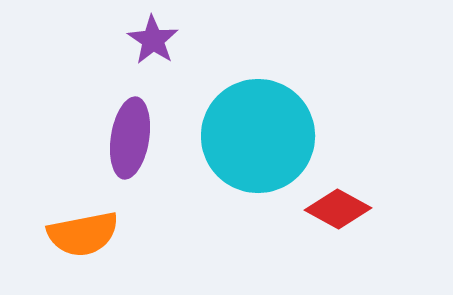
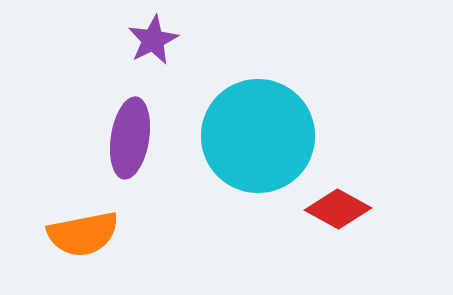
purple star: rotated 12 degrees clockwise
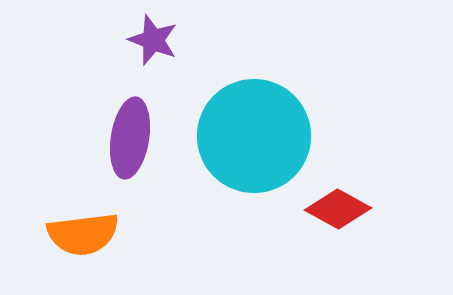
purple star: rotated 24 degrees counterclockwise
cyan circle: moved 4 px left
orange semicircle: rotated 4 degrees clockwise
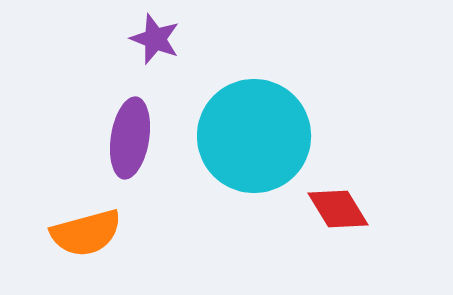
purple star: moved 2 px right, 1 px up
red diamond: rotated 30 degrees clockwise
orange semicircle: moved 3 px right, 1 px up; rotated 8 degrees counterclockwise
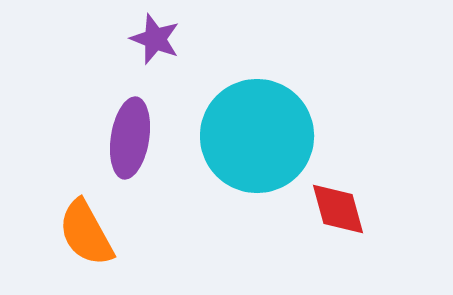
cyan circle: moved 3 px right
red diamond: rotated 16 degrees clockwise
orange semicircle: rotated 76 degrees clockwise
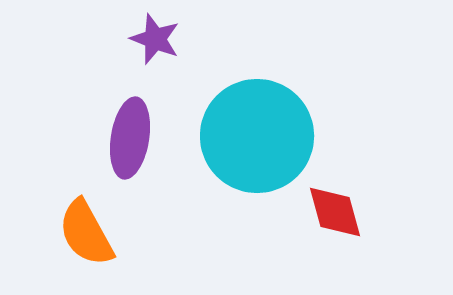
red diamond: moved 3 px left, 3 px down
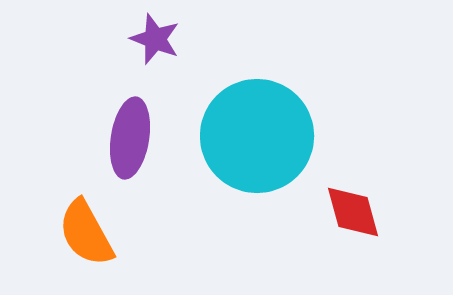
red diamond: moved 18 px right
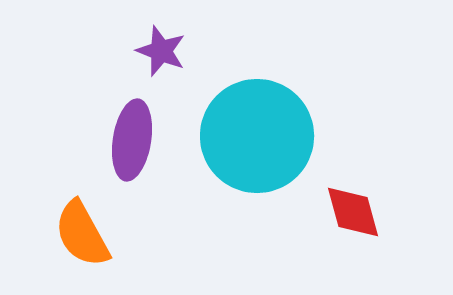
purple star: moved 6 px right, 12 px down
purple ellipse: moved 2 px right, 2 px down
orange semicircle: moved 4 px left, 1 px down
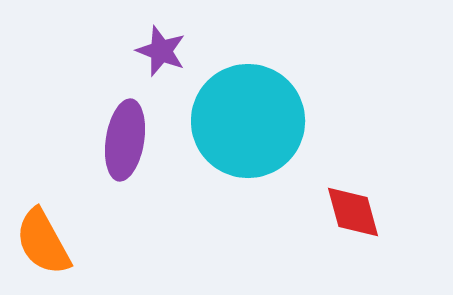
cyan circle: moved 9 px left, 15 px up
purple ellipse: moved 7 px left
orange semicircle: moved 39 px left, 8 px down
